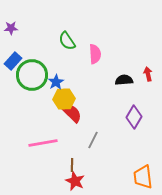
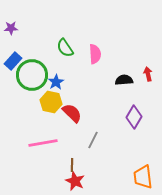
green semicircle: moved 2 px left, 7 px down
yellow hexagon: moved 13 px left, 3 px down; rotated 15 degrees clockwise
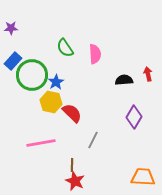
pink line: moved 2 px left
orange trapezoid: rotated 100 degrees clockwise
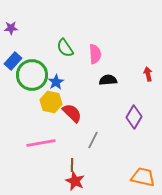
black semicircle: moved 16 px left
orange trapezoid: rotated 10 degrees clockwise
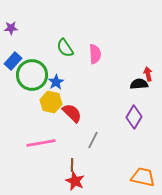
black semicircle: moved 31 px right, 4 px down
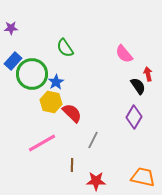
pink semicircle: moved 29 px right; rotated 144 degrees clockwise
green circle: moved 1 px up
black semicircle: moved 1 px left, 2 px down; rotated 60 degrees clockwise
pink line: moved 1 px right; rotated 20 degrees counterclockwise
red star: moved 21 px right; rotated 24 degrees counterclockwise
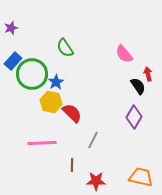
purple star: rotated 16 degrees counterclockwise
pink line: rotated 28 degrees clockwise
orange trapezoid: moved 2 px left
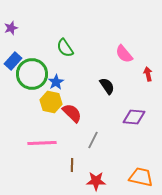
black semicircle: moved 31 px left
purple diamond: rotated 65 degrees clockwise
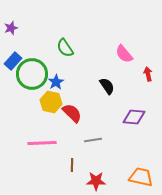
gray line: rotated 54 degrees clockwise
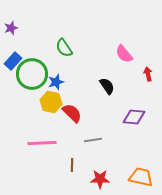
green semicircle: moved 1 px left
blue star: rotated 14 degrees clockwise
red star: moved 4 px right, 2 px up
